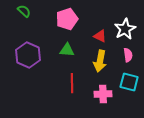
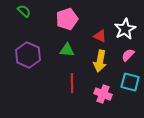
pink semicircle: rotated 128 degrees counterclockwise
cyan square: moved 1 px right
pink cross: rotated 24 degrees clockwise
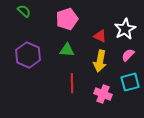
cyan square: rotated 30 degrees counterclockwise
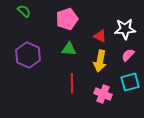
white star: rotated 25 degrees clockwise
green triangle: moved 2 px right, 1 px up
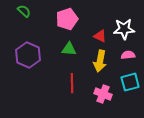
white star: moved 1 px left
pink semicircle: rotated 40 degrees clockwise
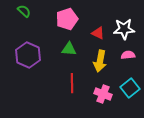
red triangle: moved 2 px left, 3 px up
cyan square: moved 6 px down; rotated 24 degrees counterclockwise
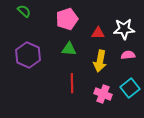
red triangle: rotated 24 degrees counterclockwise
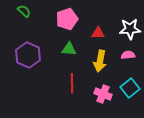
white star: moved 6 px right
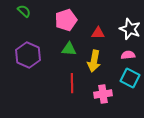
pink pentagon: moved 1 px left, 1 px down
white star: rotated 25 degrees clockwise
yellow arrow: moved 6 px left
cyan square: moved 10 px up; rotated 24 degrees counterclockwise
pink cross: rotated 30 degrees counterclockwise
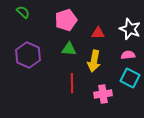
green semicircle: moved 1 px left, 1 px down
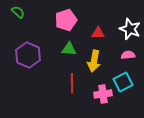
green semicircle: moved 5 px left
cyan square: moved 7 px left, 4 px down; rotated 36 degrees clockwise
